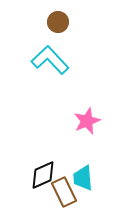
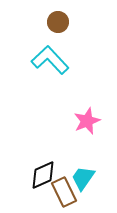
cyan trapezoid: rotated 40 degrees clockwise
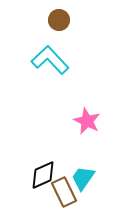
brown circle: moved 1 px right, 2 px up
pink star: rotated 24 degrees counterclockwise
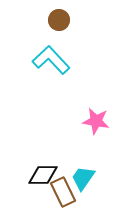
cyan L-shape: moved 1 px right
pink star: moved 9 px right; rotated 16 degrees counterclockwise
black diamond: rotated 24 degrees clockwise
brown rectangle: moved 1 px left
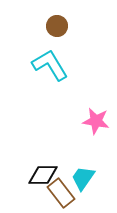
brown circle: moved 2 px left, 6 px down
cyan L-shape: moved 1 px left, 5 px down; rotated 12 degrees clockwise
brown rectangle: moved 2 px left, 1 px down; rotated 12 degrees counterclockwise
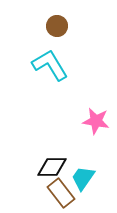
black diamond: moved 9 px right, 8 px up
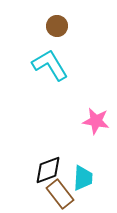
black diamond: moved 4 px left, 3 px down; rotated 20 degrees counterclockwise
cyan trapezoid: rotated 148 degrees clockwise
brown rectangle: moved 1 px left, 1 px down
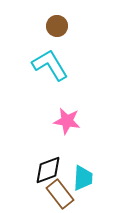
pink star: moved 29 px left
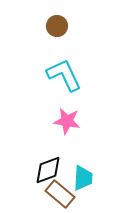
cyan L-shape: moved 14 px right, 10 px down; rotated 6 degrees clockwise
brown rectangle: rotated 12 degrees counterclockwise
